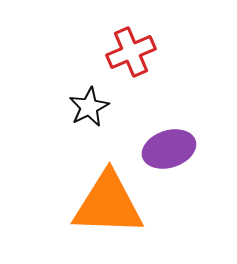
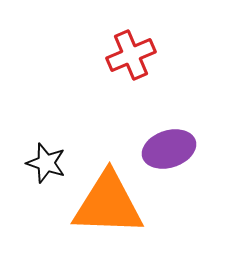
red cross: moved 3 px down
black star: moved 43 px left, 56 px down; rotated 27 degrees counterclockwise
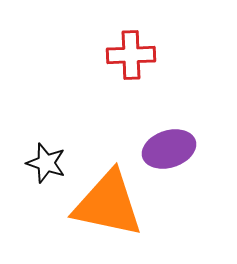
red cross: rotated 21 degrees clockwise
orange triangle: rotated 10 degrees clockwise
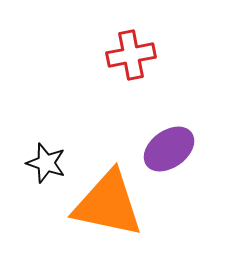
red cross: rotated 9 degrees counterclockwise
purple ellipse: rotated 18 degrees counterclockwise
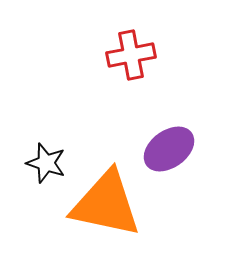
orange triangle: moved 2 px left
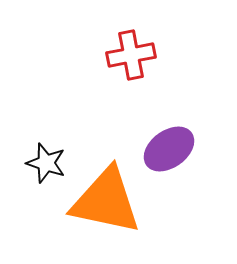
orange triangle: moved 3 px up
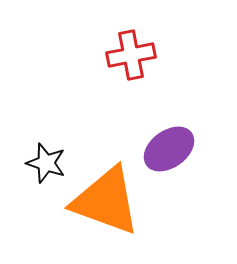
orange triangle: rotated 8 degrees clockwise
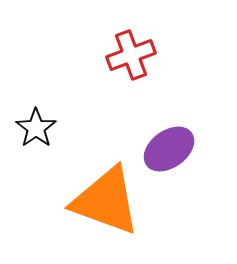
red cross: rotated 9 degrees counterclockwise
black star: moved 10 px left, 35 px up; rotated 18 degrees clockwise
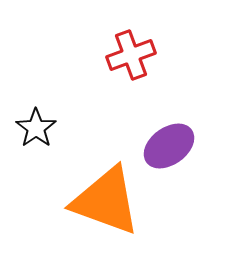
purple ellipse: moved 3 px up
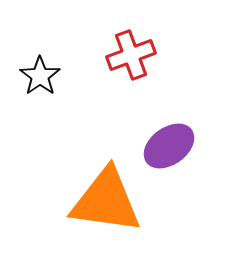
black star: moved 4 px right, 52 px up
orange triangle: rotated 12 degrees counterclockwise
